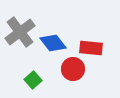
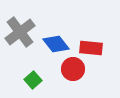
blue diamond: moved 3 px right, 1 px down
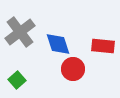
blue diamond: moved 2 px right; rotated 20 degrees clockwise
red rectangle: moved 12 px right, 2 px up
green square: moved 16 px left
